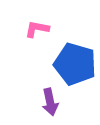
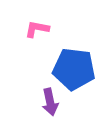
blue pentagon: moved 1 px left, 5 px down; rotated 9 degrees counterclockwise
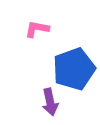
blue pentagon: rotated 27 degrees counterclockwise
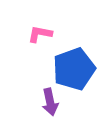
pink L-shape: moved 3 px right, 5 px down
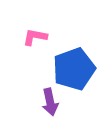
pink L-shape: moved 5 px left, 3 px down
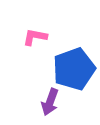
purple arrow: rotated 32 degrees clockwise
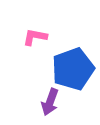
blue pentagon: moved 1 px left
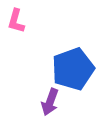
pink L-shape: moved 19 px left, 16 px up; rotated 85 degrees counterclockwise
